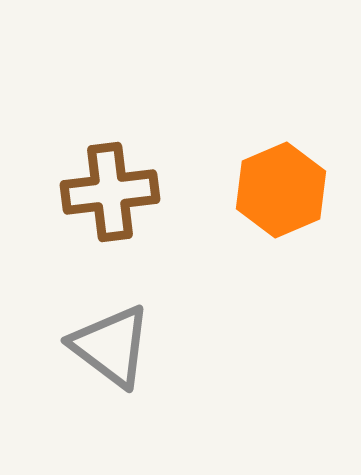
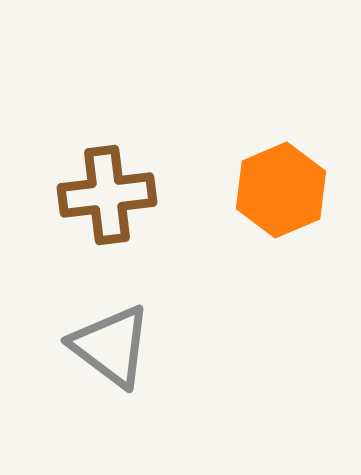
brown cross: moved 3 px left, 3 px down
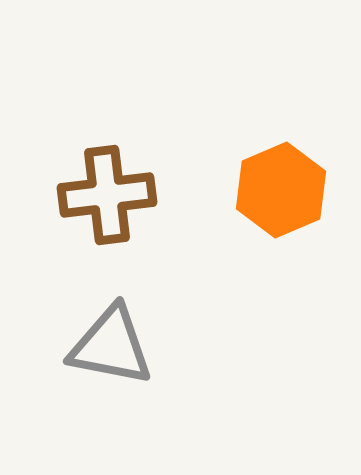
gray triangle: rotated 26 degrees counterclockwise
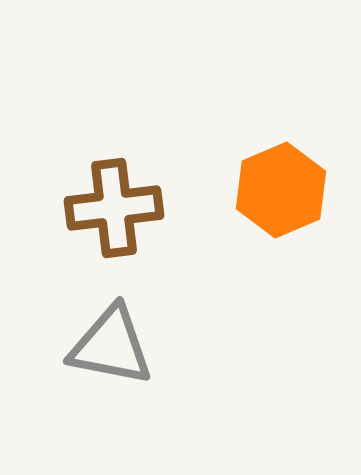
brown cross: moved 7 px right, 13 px down
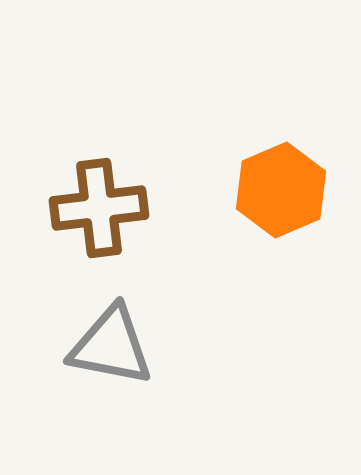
brown cross: moved 15 px left
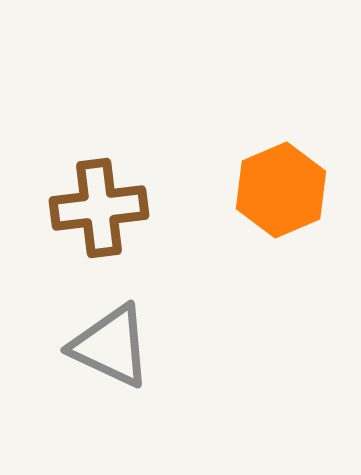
gray triangle: rotated 14 degrees clockwise
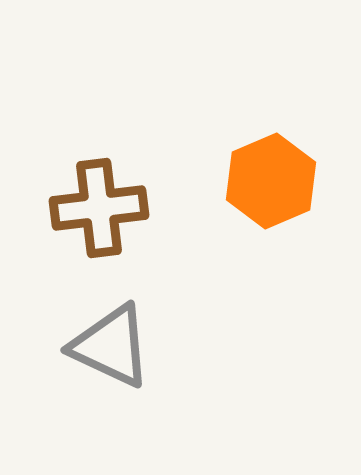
orange hexagon: moved 10 px left, 9 px up
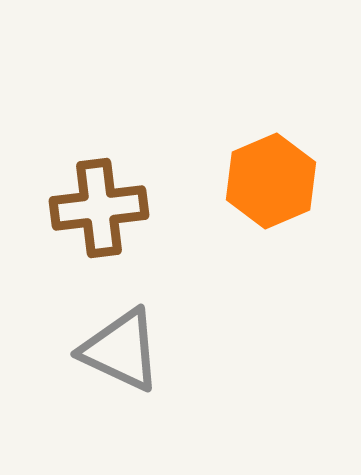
gray triangle: moved 10 px right, 4 px down
